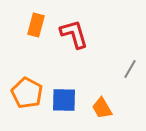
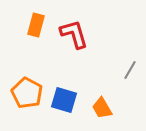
gray line: moved 1 px down
blue square: rotated 16 degrees clockwise
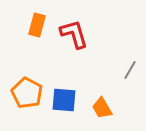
orange rectangle: moved 1 px right
blue square: rotated 12 degrees counterclockwise
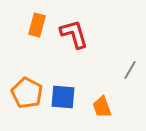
blue square: moved 1 px left, 3 px up
orange trapezoid: moved 1 px up; rotated 10 degrees clockwise
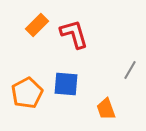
orange rectangle: rotated 30 degrees clockwise
orange pentagon: rotated 16 degrees clockwise
blue square: moved 3 px right, 13 px up
orange trapezoid: moved 4 px right, 2 px down
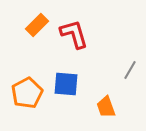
orange trapezoid: moved 2 px up
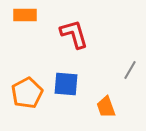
orange rectangle: moved 12 px left, 10 px up; rotated 45 degrees clockwise
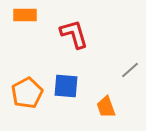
gray line: rotated 18 degrees clockwise
blue square: moved 2 px down
